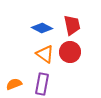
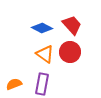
red trapezoid: rotated 30 degrees counterclockwise
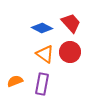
red trapezoid: moved 1 px left, 2 px up
orange semicircle: moved 1 px right, 3 px up
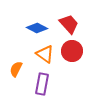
red trapezoid: moved 2 px left, 1 px down
blue diamond: moved 5 px left
red circle: moved 2 px right, 1 px up
orange semicircle: moved 1 px right, 12 px up; rotated 42 degrees counterclockwise
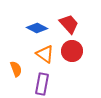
orange semicircle: rotated 133 degrees clockwise
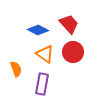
blue diamond: moved 1 px right, 2 px down
red circle: moved 1 px right, 1 px down
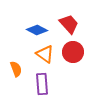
blue diamond: moved 1 px left
purple rectangle: rotated 15 degrees counterclockwise
